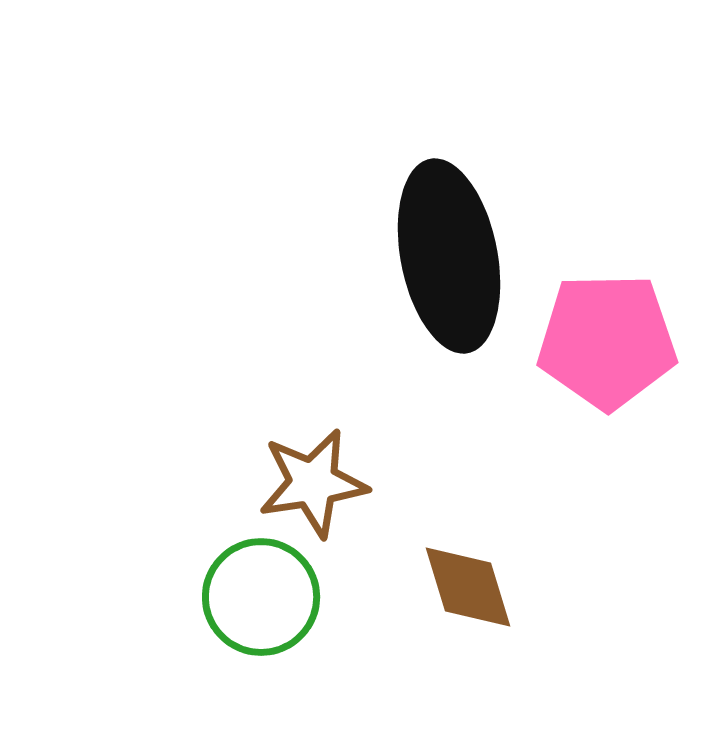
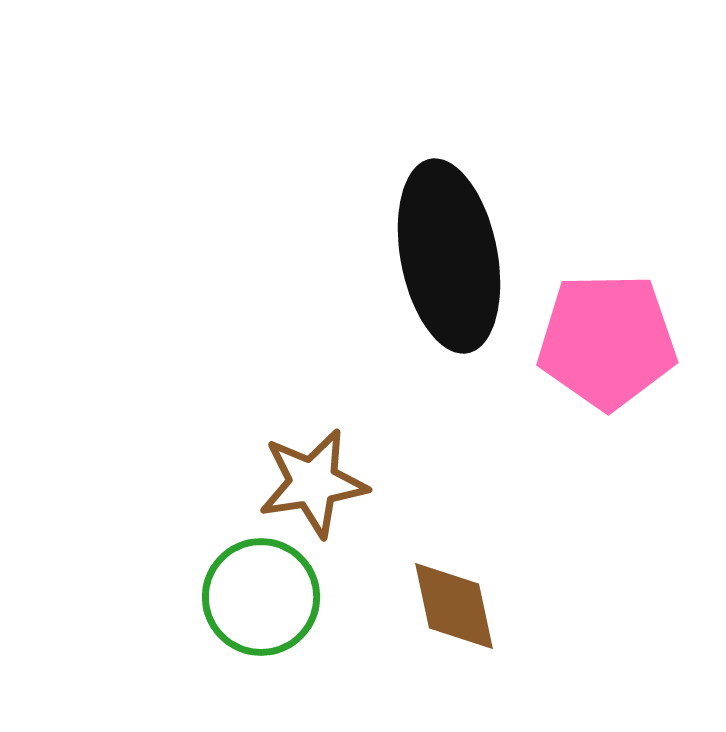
brown diamond: moved 14 px left, 19 px down; rotated 5 degrees clockwise
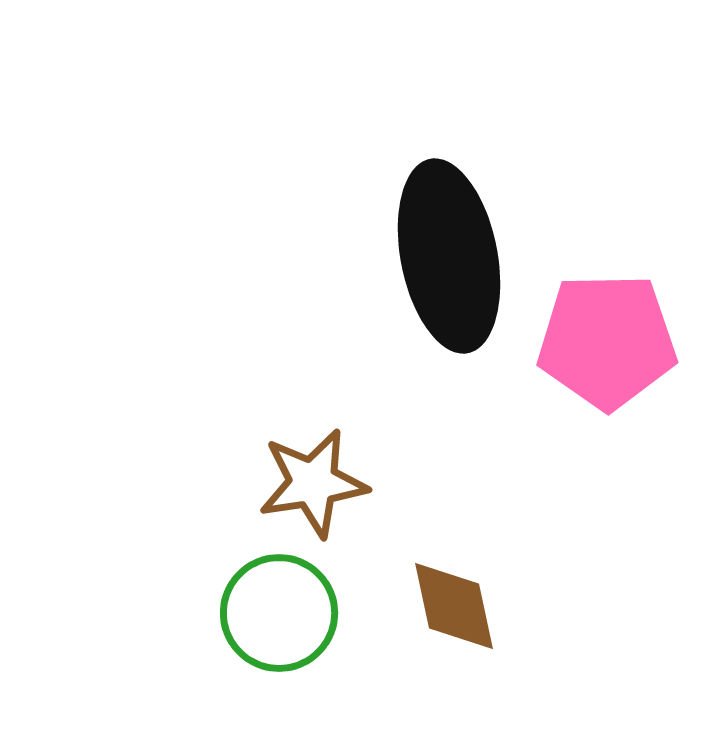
green circle: moved 18 px right, 16 px down
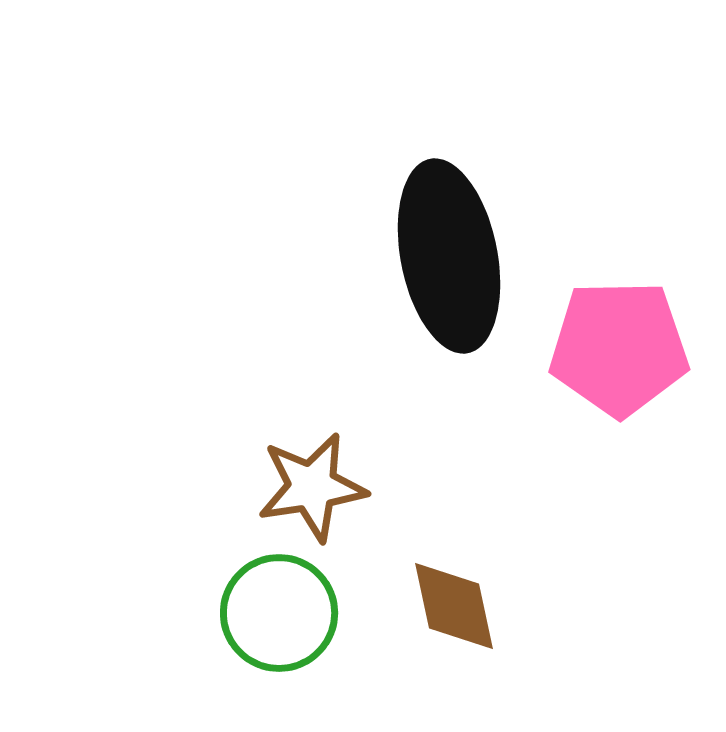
pink pentagon: moved 12 px right, 7 px down
brown star: moved 1 px left, 4 px down
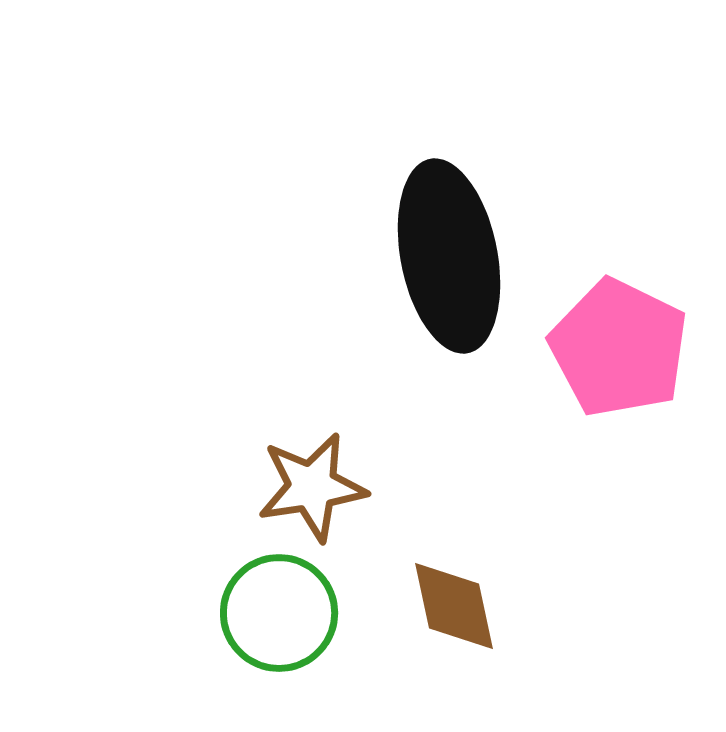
pink pentagon: rotated 27 degrees clockwise
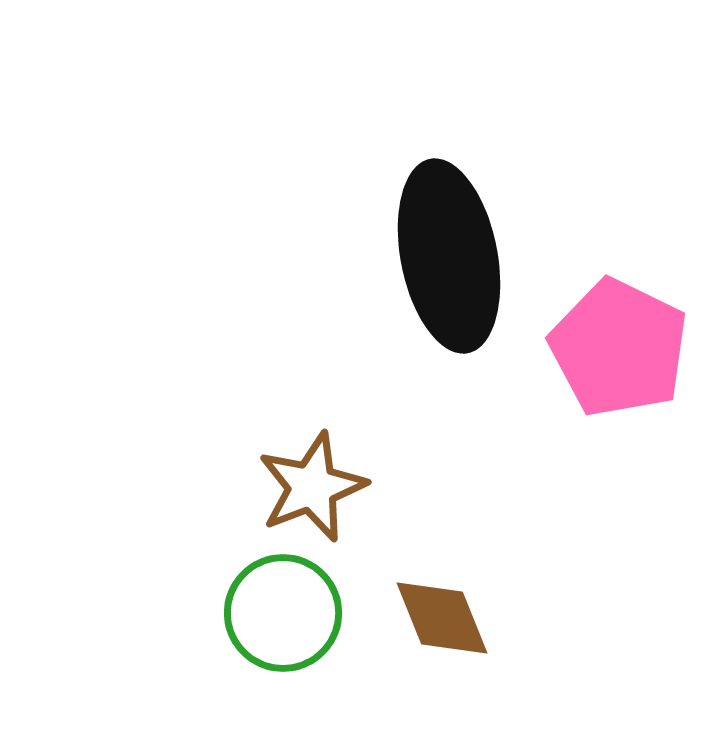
brown star: rotated 12 degrees counterclockwise
brown diamond: moved 12 px left, 12 px down; rotated 10 degrees counterclockwise
green circle: moved 4 px right
